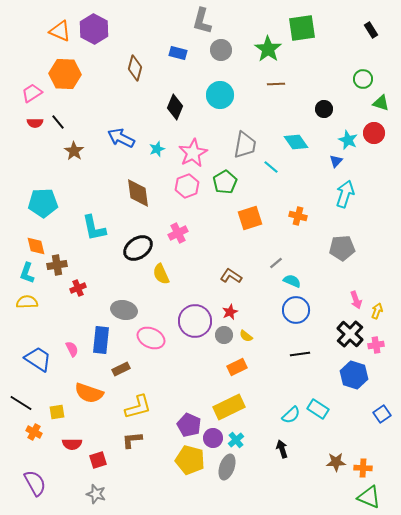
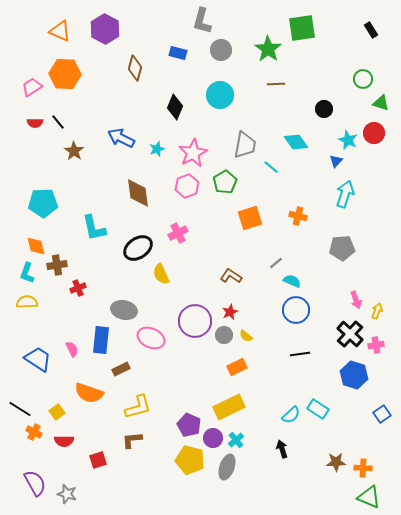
purple hexagon at (94, 29): moved 11 px right
pink trapezoid at (32, 93): moved 6 px up
black line at (21, 403): moved 1 px left, 6 px down
yellow square at (57, 412): rotated 28 degrees counterclockwise
red semicircle at (72, 444): moved 8 px left, 3 px up
gray star at (96, 494): moved 29 px left
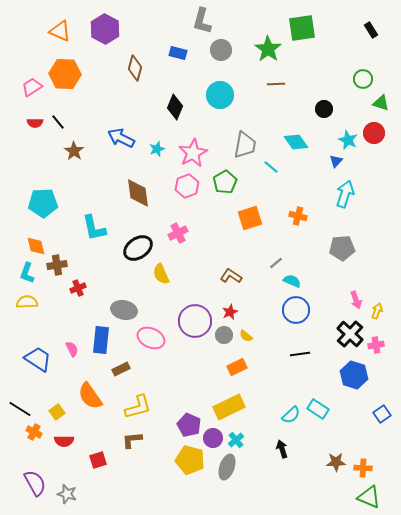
orange semicircle at (89, 393): moved 1 px right, 3 px down; rotated 36 degrees clockwise
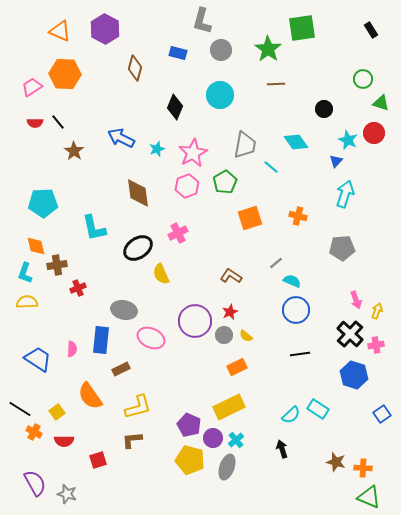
cyan L-shape at (27, 273): moved 2 px left
pink semicircle at (72, 349): rotated 28 degrees clockwise
brown star at (336, 462): rotated 18 degrees clockwise
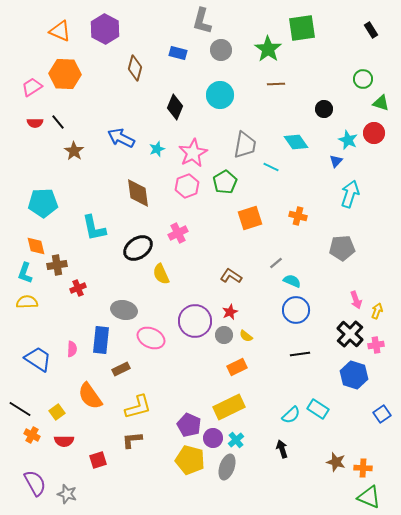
cyan line at (271, 167): rotated 14 degrees counterclockwise
cyan arrow at (345, 194): moved 5 px right
orange cross at (34, 432): moved 2 px left, 3 px down
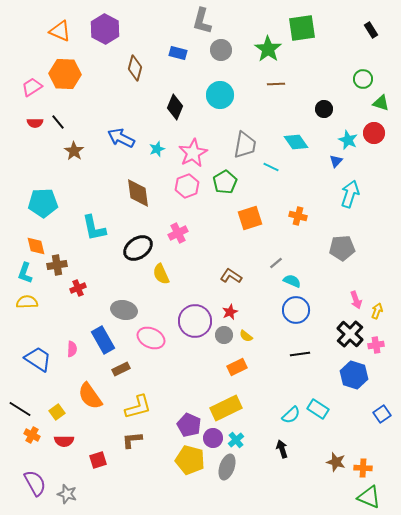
blue rectangle at (101, 340): moved 2 px right; rotated 36 degrees counterclockwise
yellow rectangle at (229, 407): moved 3 px left, 1 px down
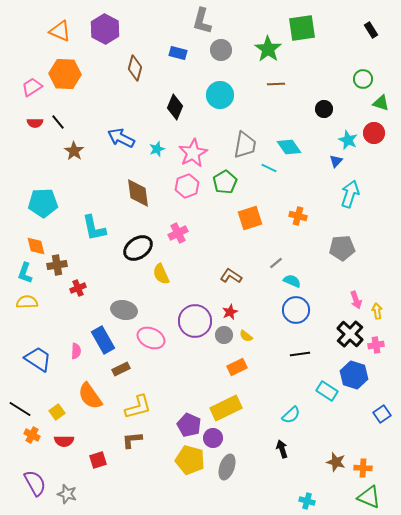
cyan diamond at (296, 142): moved 7 px left, 5 px down
cyan line at (271, 167): moved 2 px left, 1 px down
yellow arrow at (377, 311): rotated 28 degrees counterclockwise
pink semicircle at (72, 349): moved 4 px right, 2 px down
cyan rectangle at (318, 409): moved 9 px right, 18 px up
cyan cross at (236, 440): moved 71 px right, 61 px down; rotated 35 degrees counterclockwise
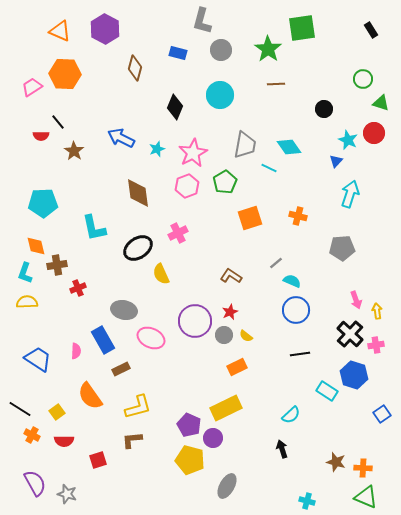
red semicircle at (35, 123): moved 6 px right, 13 px down
gray ellipse at (227, 467): moved 19 px down; rotated 10 degrees clockwise
green triangle at (369, 497): moved 3 px left
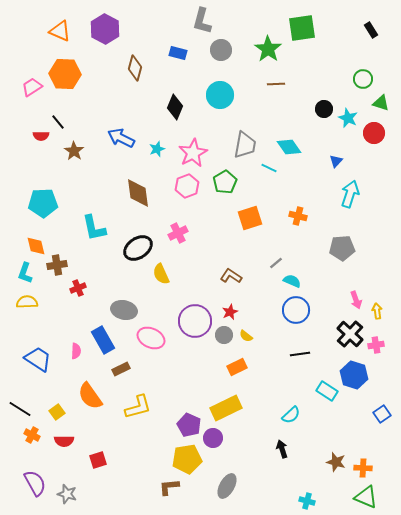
cyan star at (348, 140): moved 22 px up
brown L-shape at (132, 440): moved 37 px right, 47 px down
yellow pentagon at (190, 460): moved 3 px left, 1 px up; rotated 24 degrees counterclockwise
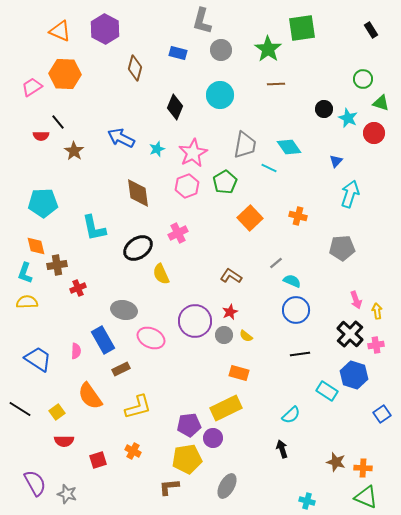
orange square at (250, 218): rotated 25 degrees counterclockwise
orange rectangle at (237, 367): moved 2 px right, 6 px down; rotated 42 degrees clockwise
purple pentagon at (189, 425): rotated 30 degrees counterclockwise
orange cross at (32, 435): moved 101 px right, 16 px down
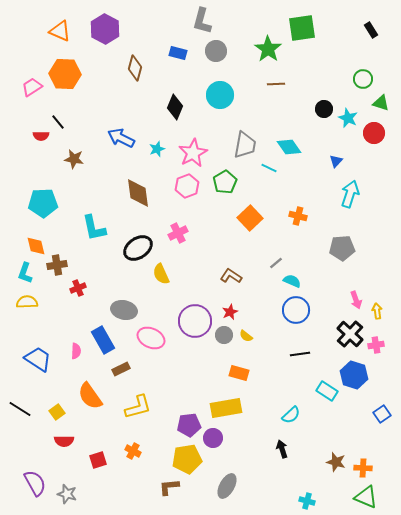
gray circle at (221, 50): moved 5 px left, 1 px down
brown star at (74, 151): moved 8 px down; rotated 24 degrees counterclockwise
yellow rectangle at (226, 408): rotated 16 degrees clockwise
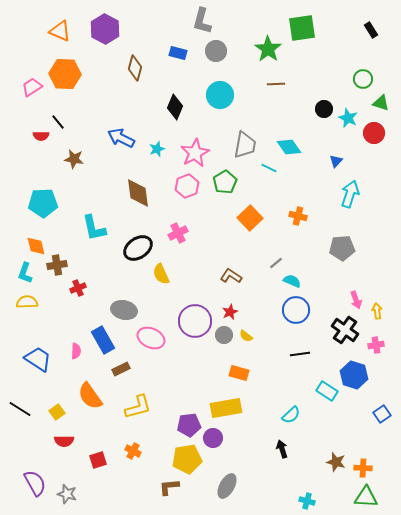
pink star at (193, 153): moved 2 px right
black cross at (350, 334): moved 5 px left, 4 px up; rotated 8 degrees counterclockwise
green triangle at (366, 497): rotated 20 degrees counterclockwise
